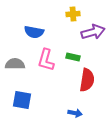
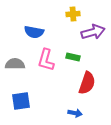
red semicircle: moved 3 px down; rotated 10 degrees clockwise
blue square: moved 1 px left, 1 px down; rotated 18 degrees counterclockwise
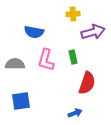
green rectangle: rotated 64 degrees clockwise
blue arrow: rotated 32 degrees counterclockwise
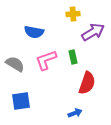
purple arrow: rotated 15 degrees counterclockwise
pink L-shape: rotated 55 degrees clockwise
gray semicircle: rotated 30 degrees clockwise
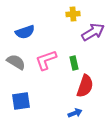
blue semicircle: moved 9 px left; rotated 30 degrees counterclockwise
green rectangle: moved 1 px right, 6 px down
gray semicircle: moved 1 px right, 2 px up
red semicircle: moved 2 px left, 3 px down
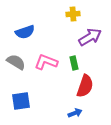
purple arrow: moved 3 px left, 5 px down
pink L-shape: moved 2 px down; rotated 40 degrees clockwise
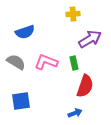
purple arrow: moved 2 px down
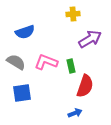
green rectangle: moved 3 px left, 3 px down
blue square: moved 1 px right, 8 px up
